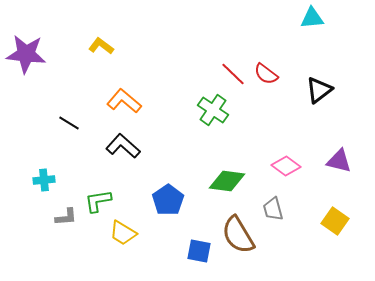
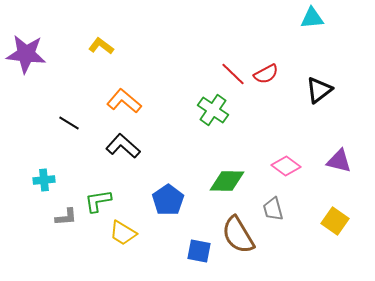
red semicircle: rotated 65 degrees counterclockwise
green diamond: rotated 6 degrees counterclockwise
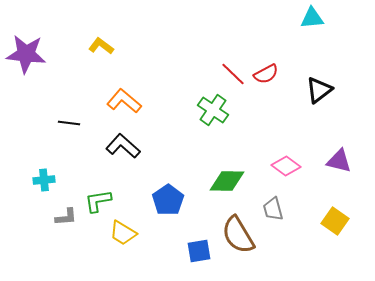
black line: rotated 25 degrees counterclockwise
blue square: rotated 20 degrees counterclockwise
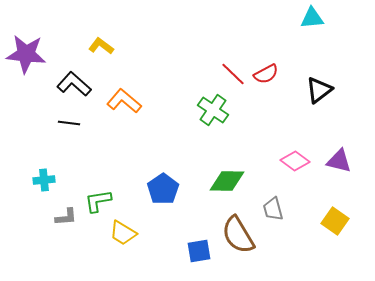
black L-shape: moved 49 px left, 62 px up
pink diamond: moved 9 px right, 5 px up
blue pentagon: moved 5 px left, 11 px up
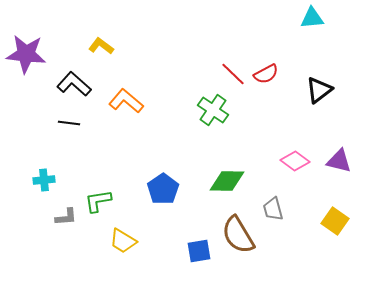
orange L-shape: moved 2 px right
yellow trapezoid: moved 8 px down
